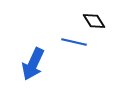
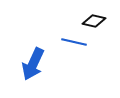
black diamond: rotated 45 degrees counterclockwise
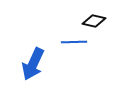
blue line: rotated 15 degrees counterclockwise
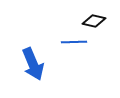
blue arrow: rotated 48 degrees counterclockwise
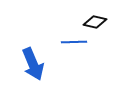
black diamond: moved 1 px right, 1 px down
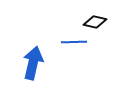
blue arrow: moved 1 px up; rotated 144 degrees counterclockwise
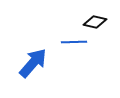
blue arrow: rotated 28 degrees clockwise
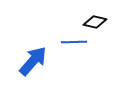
blue arrow: moved 2 px up
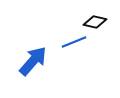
blue line: rotated 20 degrees counterclockwise
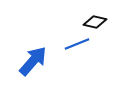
blue line: moved 3 px right, 2 px down
